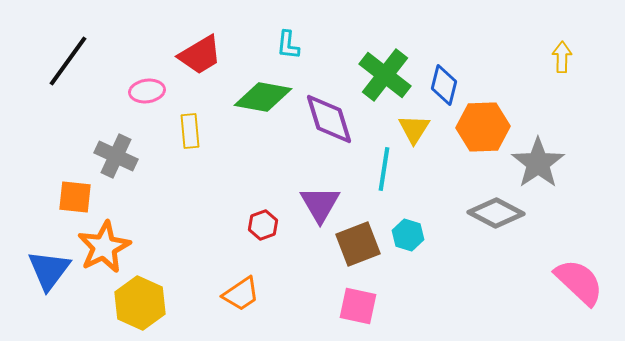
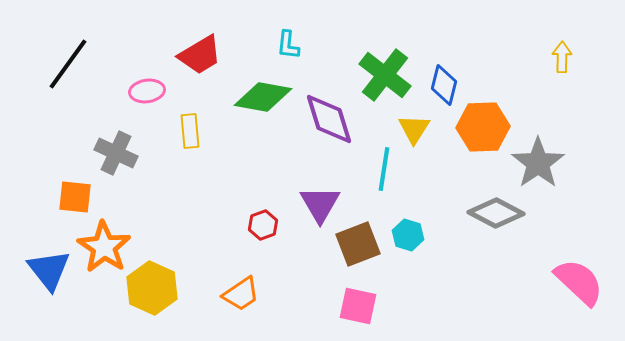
black line: moved 3 px down
gray cross: moved 3 px up
orange star: rotated 12 degrees counterclockwise
blue triangle: rotated 15 degrees counterclockwise
yellow hexagon: moved 12 px right, 15 px up
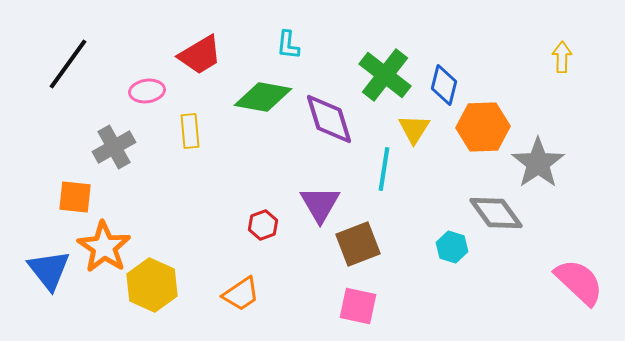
gray cross: moved 2 px left, 6 px up; rotated 36 degrees clockwise
gray diamond: rotated 26 degrees clockwise
cyan hexagon: moved 44 px right, 12 px down
yellow hexagon: moved 3 px up
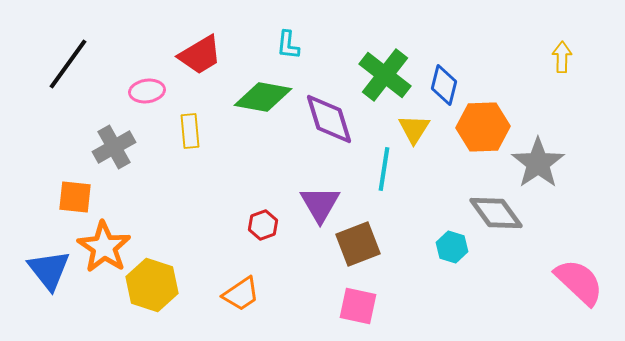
yellow hexagon: rotated 6 degrees counterclockwise
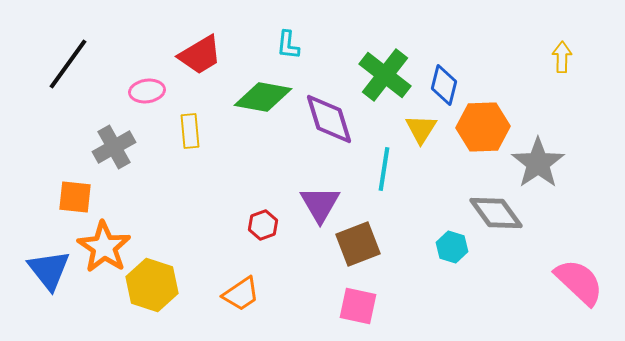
yellow triangle: moved 7 px right
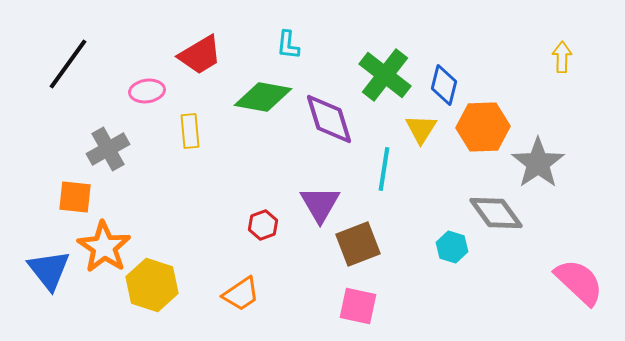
gray cross: moved 6 px left, 2 px down
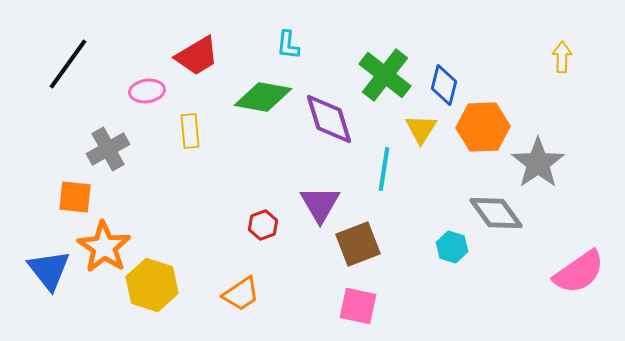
red trapezoid: moved 3 px left, 1 px down
pink semicircle: moved 10 px up; rotated 102 degrees clockwise
